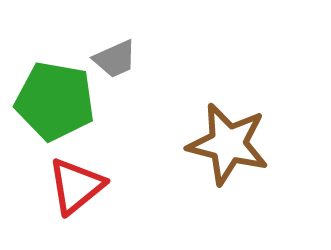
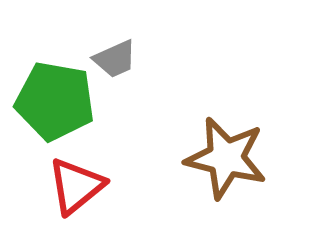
brown star: moved 2 px left, 14 px down
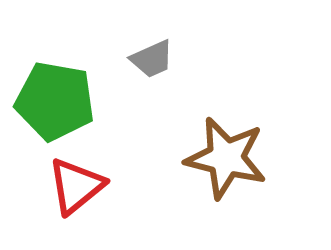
gray trapezoid: moved 37 px right
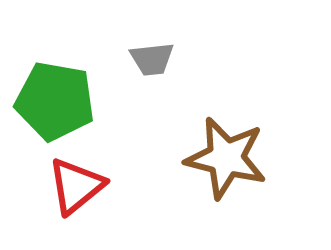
gray trapezoid: rotated 18 degrees clockwise
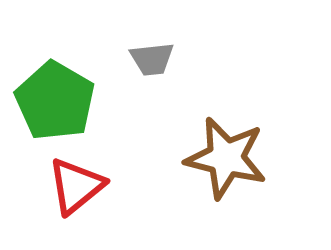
green pentagon: rotated 20 degrees clockwise
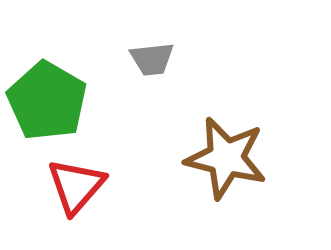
green pentagon: moved 8 px left
red triangle: rotated 10 degrees counterclockwise
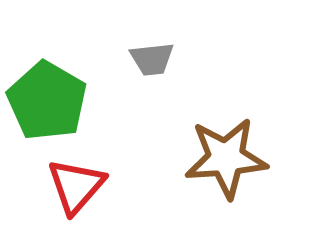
brown star: rotated 18 degrees counterclockwise
